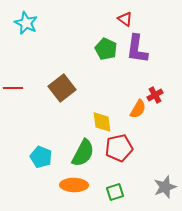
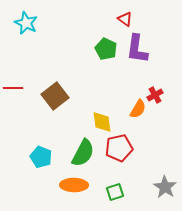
brown square: moved 7 px left, 8 px down
gray star: rotated 20 degrees counterclockwise
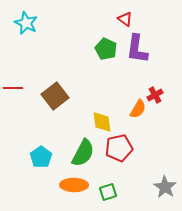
cyan pentagon: rotated 15 degrees clockwise
green square: moved 7 px left
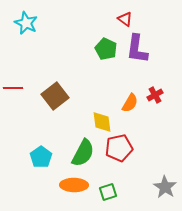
orange semicircle: moved 8 px left, 6 px up
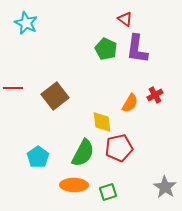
cyan pentagon: moved 3 px left
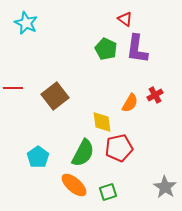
orange ellipse: rotated 40 degrees clockwise
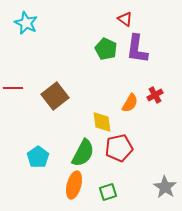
orange ellipse: rotated 64 degrees clockwise
